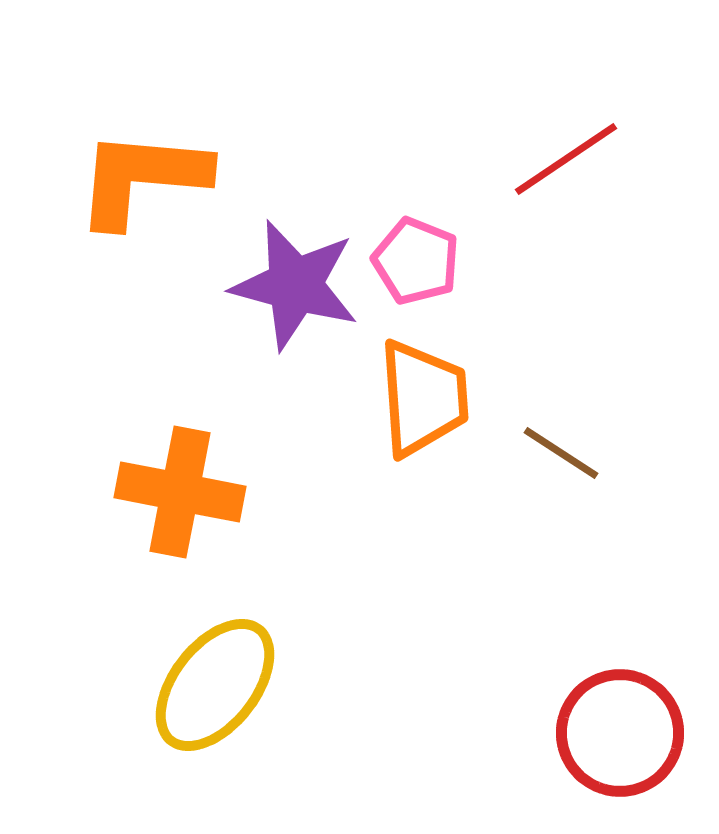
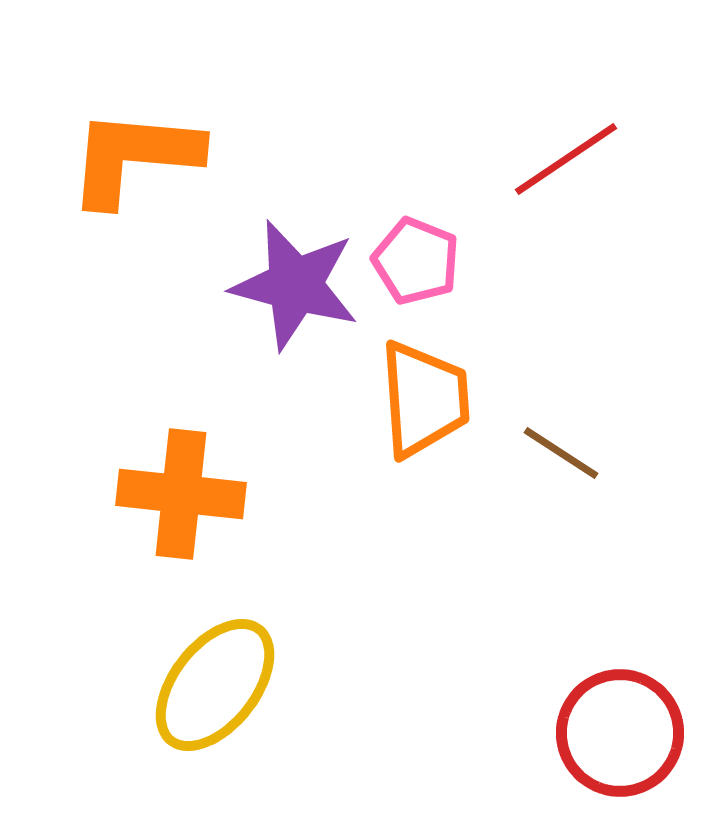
orange L-shape: moved 8 px left, 21 px up
orange trapezoid: moved 1 px right, 1 px down
orange cross: moved 1 px right, 2 px down; rotated 5 degrees counterclockwise
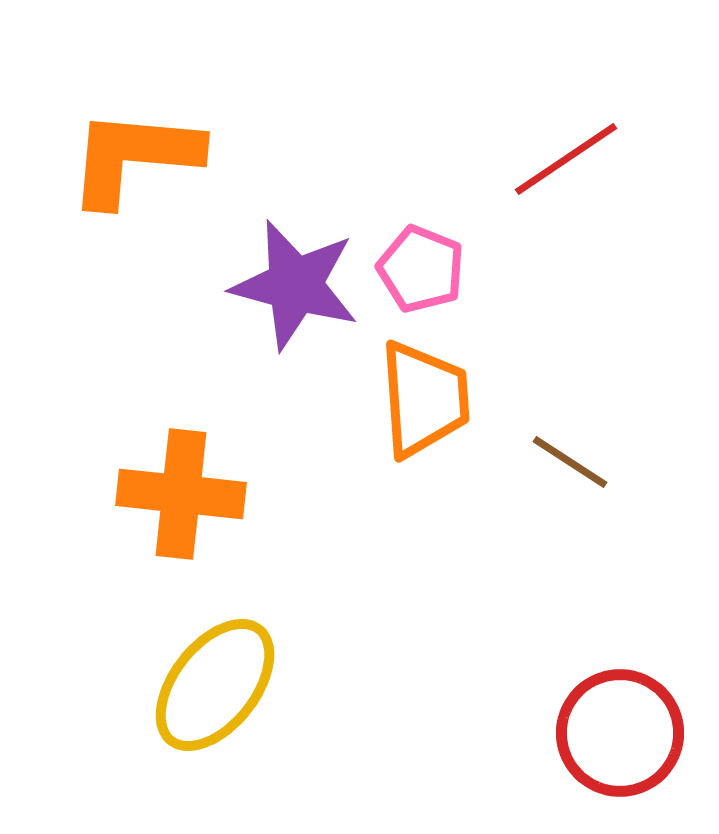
pink pentagon: moved 5 px right, 8 px down
brown line: moved 9 px right, 9 px down
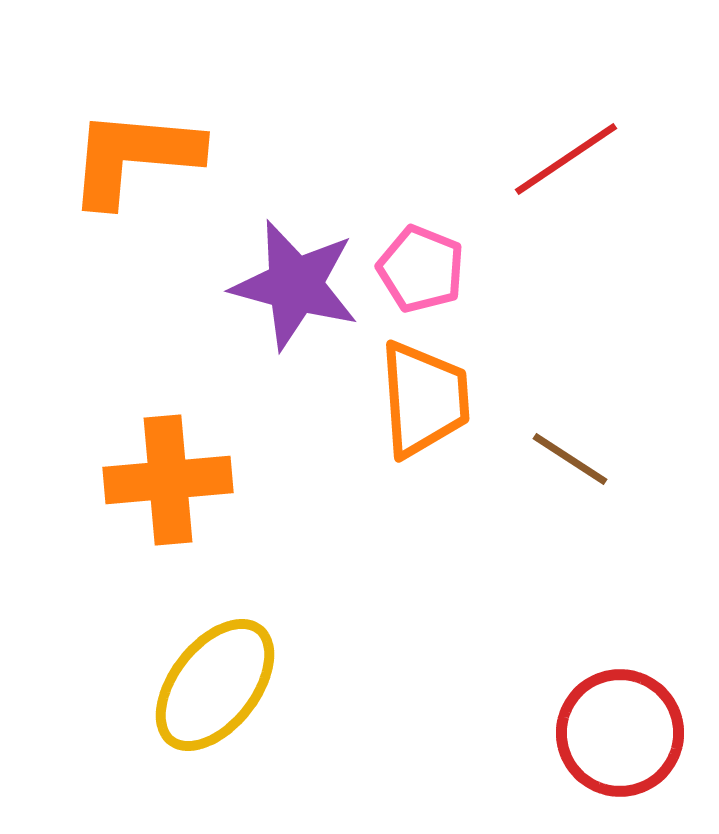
brown line: moved 3 px up
orange cross: moved 13 px left, 14 px up; rotated 11 degrees counterclockwise
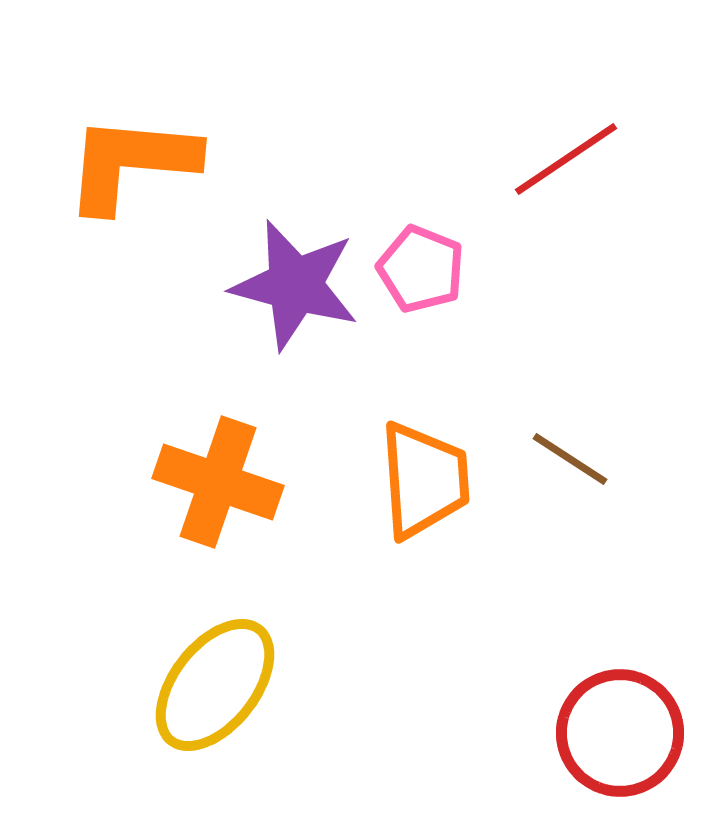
orange L-shape: moved 3 px left, 6 px down
orange trapezoid: moved 81 px down
orange cross: moved 50 px right, 2 px down; rotated 24 degrees clockwise
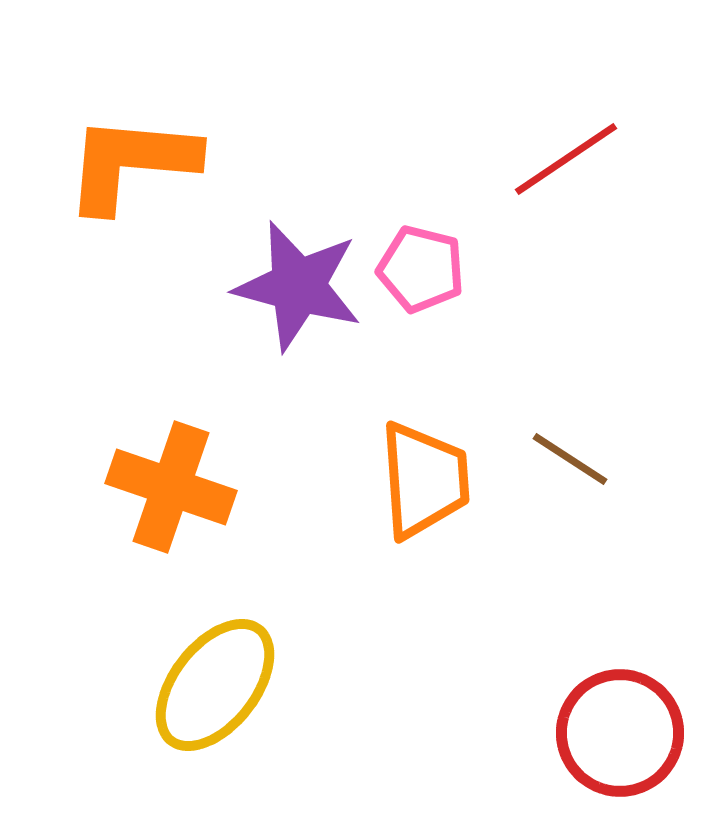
pink pentagon: rotated 8 degrees counterclockwise
purple star: moved 3 px right, 1 px down
orange cross: moved 47 px left, 5 px down
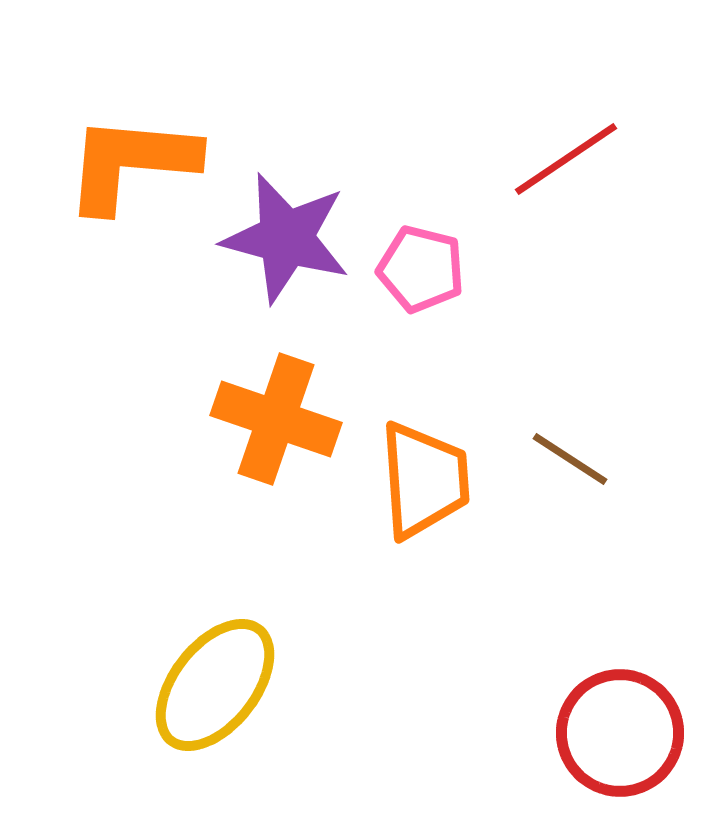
purple star: moved 12 px left, 48 px up
orange cross: moved 105 px right, 68 px up
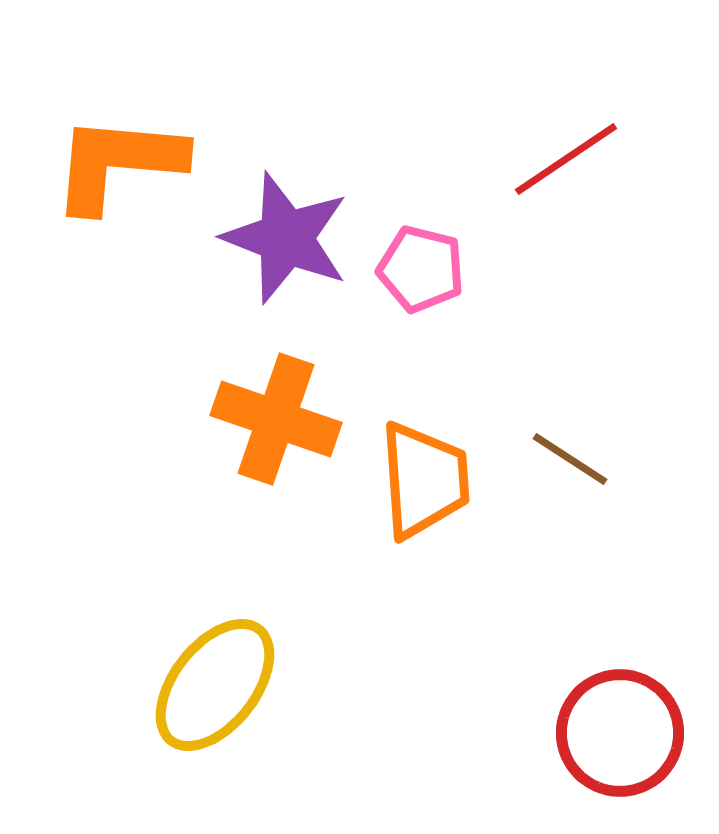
orange L-shape: moved 13 px left
purple star: rotated 6 degrees clockwise
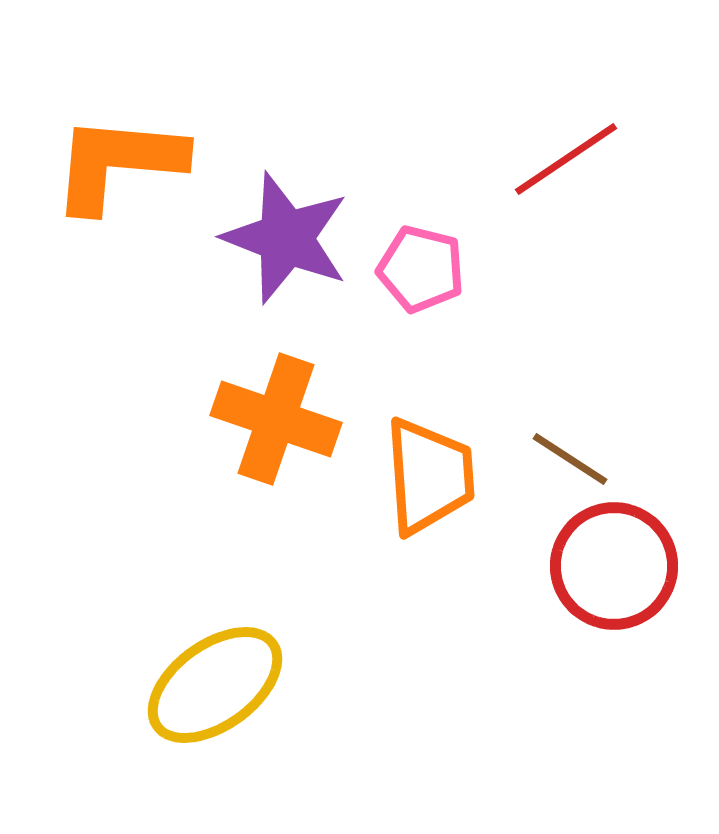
orange trapezoid: moved 5 px right, 4 px up
yellow ellipse: rotated 16 degrees clockwise
red circle: moved 6 px left, 167 px up
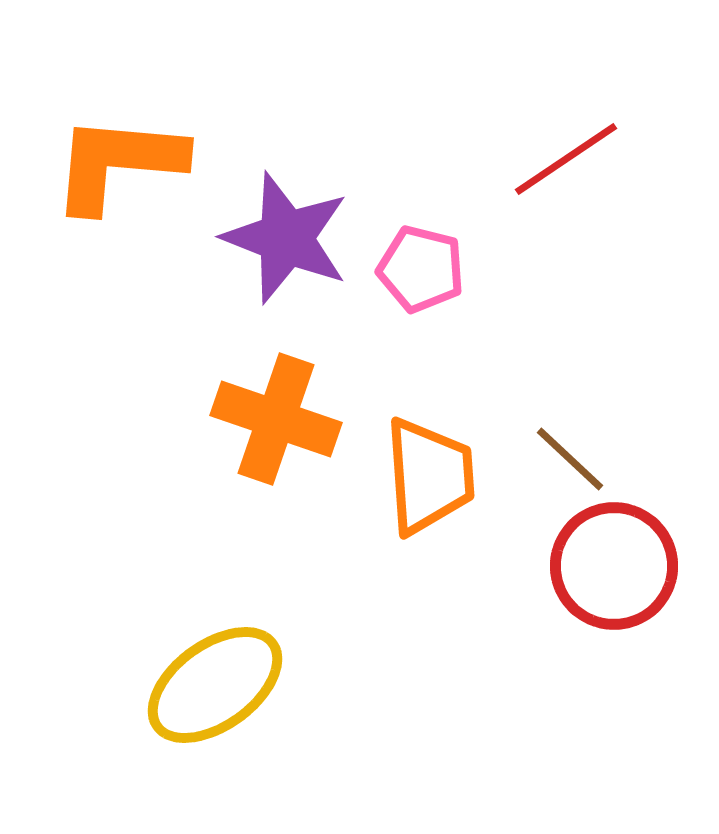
brown line: rotated 10 degrees clockwise
